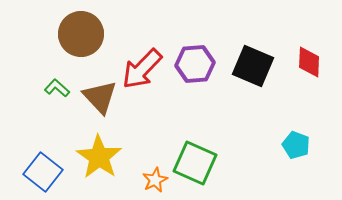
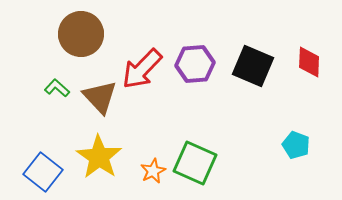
orange star: moved 2 px left, 9 px up
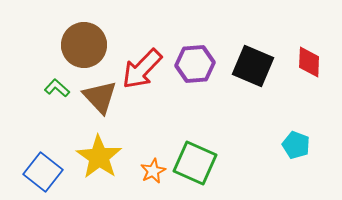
brown circle: moved 3 px right, 11 px down
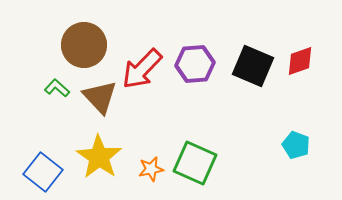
red diamond: moved 9 px left, 1 px up; rotated 68 degrees clockwise
orange star: moved 2 px left, 2 px up; rotated 15 degrees clockwise
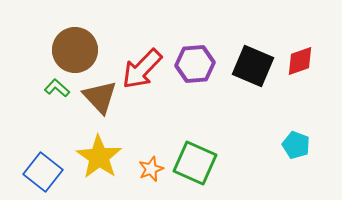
brown circle: moved 9 px left, 5 px down
orange star: rotated 10 degrees counterclockwise
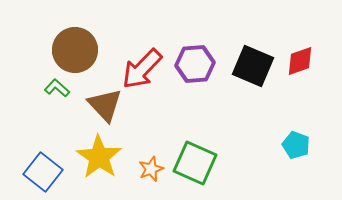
brown triangle: moved 5 px right, 8 px down
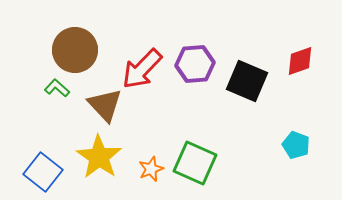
black square: moved 6 px left, 15 px down
